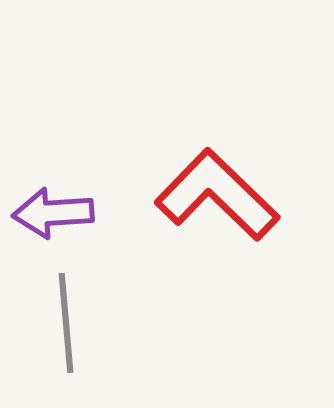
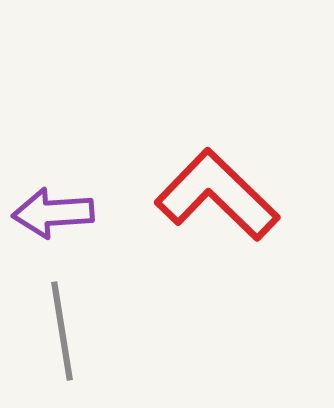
gray line: moved 4 px left, 8 px down; rotated 4 degrees counterclockwise
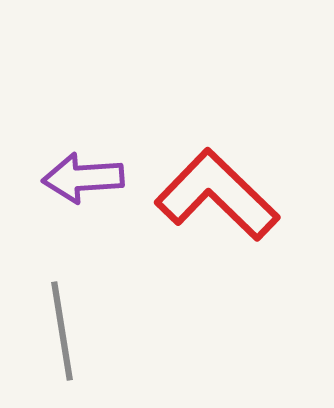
purple arrow: moved 30 px right, 35 px up
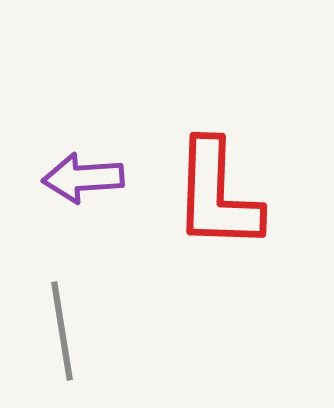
red L-shape: rotated 132 degrees counterclockwise
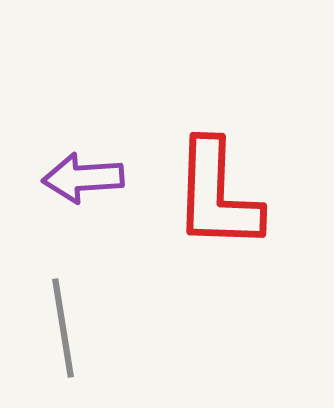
gray line: moved 1 px right, 3 px up
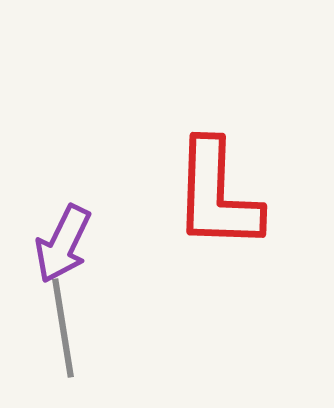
purple arrow: moved 20 px left, 66 px down; rotated 60 degrees counterclockwise
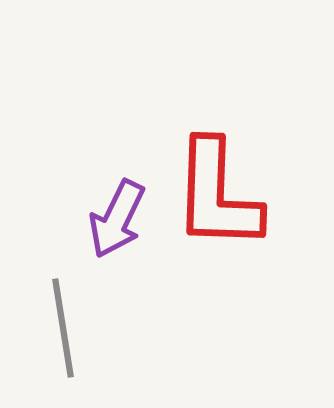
purple arrow: moved 54 px right, 25 px up
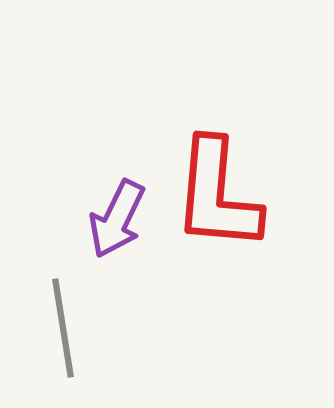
red L-shape: rotated 3 degrees clockwise
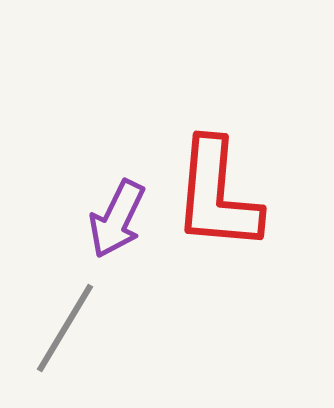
gray line: moved 2 px right; rotated 40 degrees clockwise
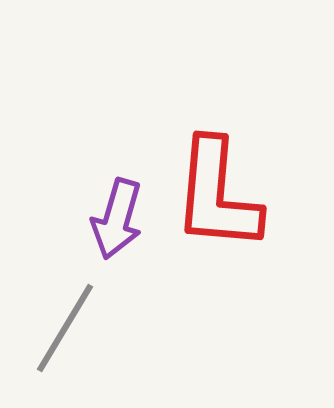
purple arrow: rotated 10 degrees counterclockwise
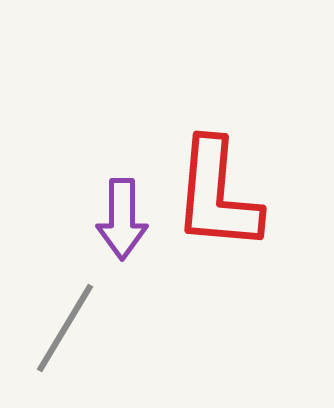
purple arrow: moved 5 px right; rotated 16 degrees counterclockwise
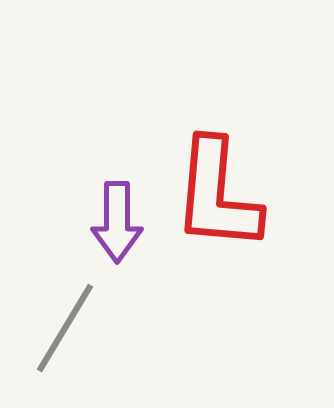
purple arrow: moved 5 px left, 3 px down
